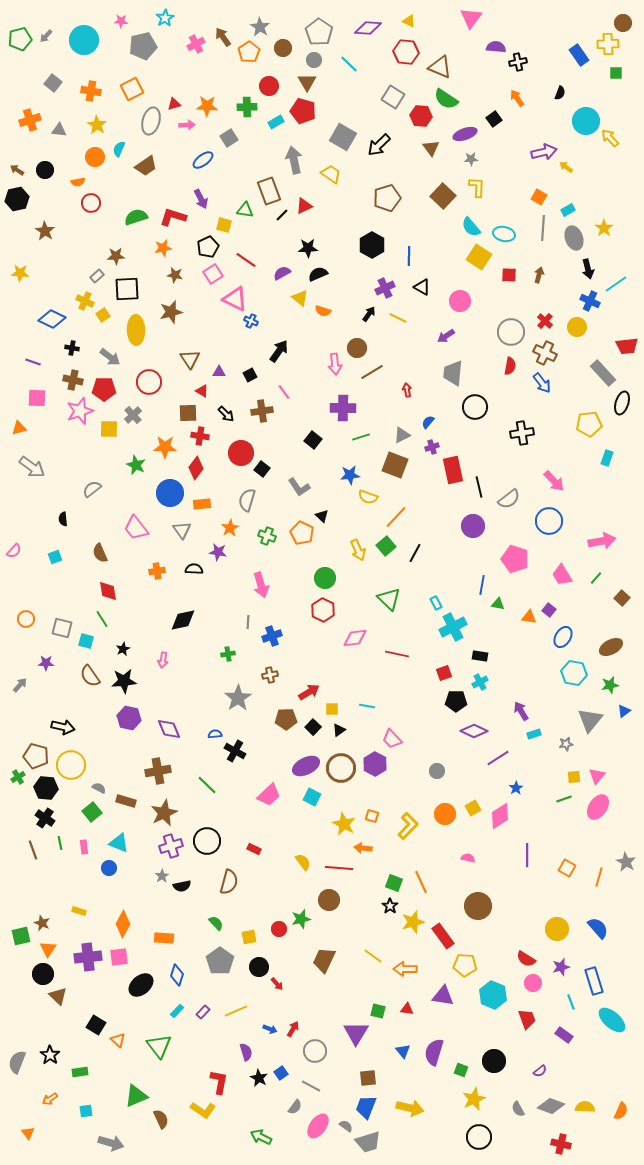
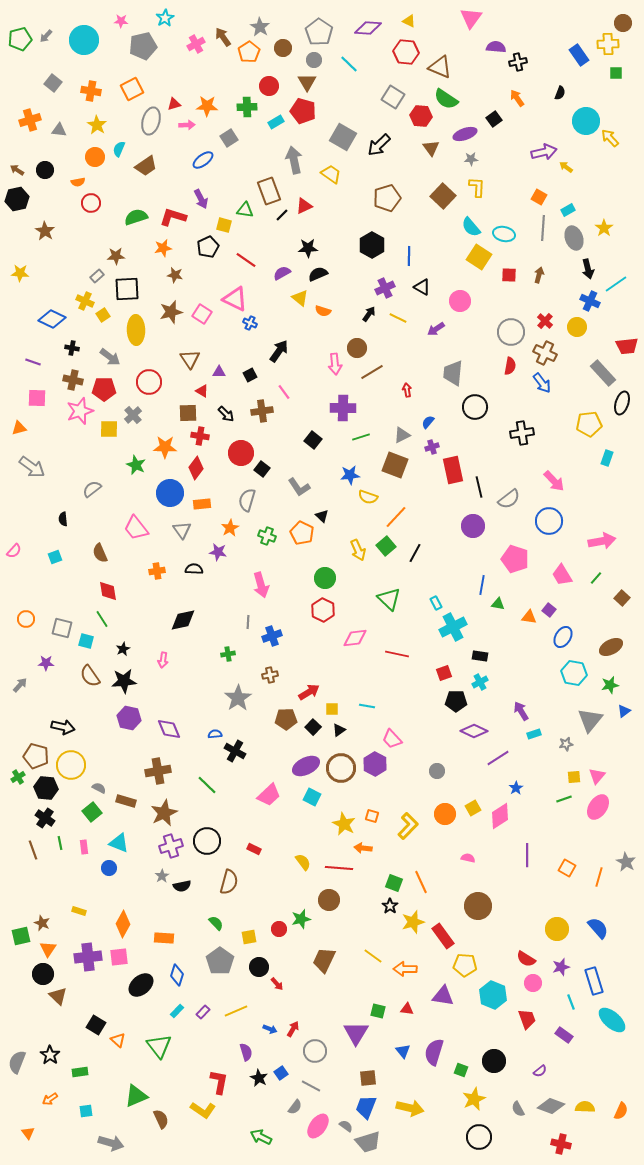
pink square at (213, 274): moved 11 px left, 40 px down; rotated 24 degrees counterclockwise
blue cross at (251, 321): moved 1 px left, 2 px down
purple arrow at (446, 336): moved 10 px left, 7 px up
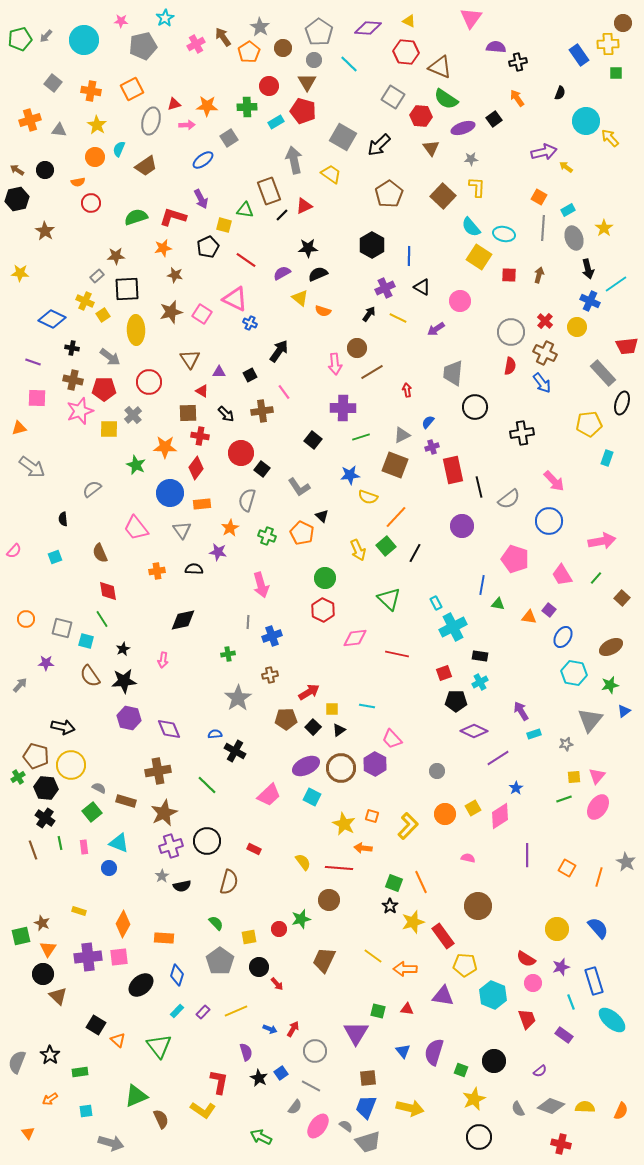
purple ellipse at (465, 134): moved 2 px left, 6 px up
brown pentagon at (387, 198): moved 2 px right, 4 px up; rotated 16 degrees counterclockwise
purple circle at (473, 526): moved 11 px left
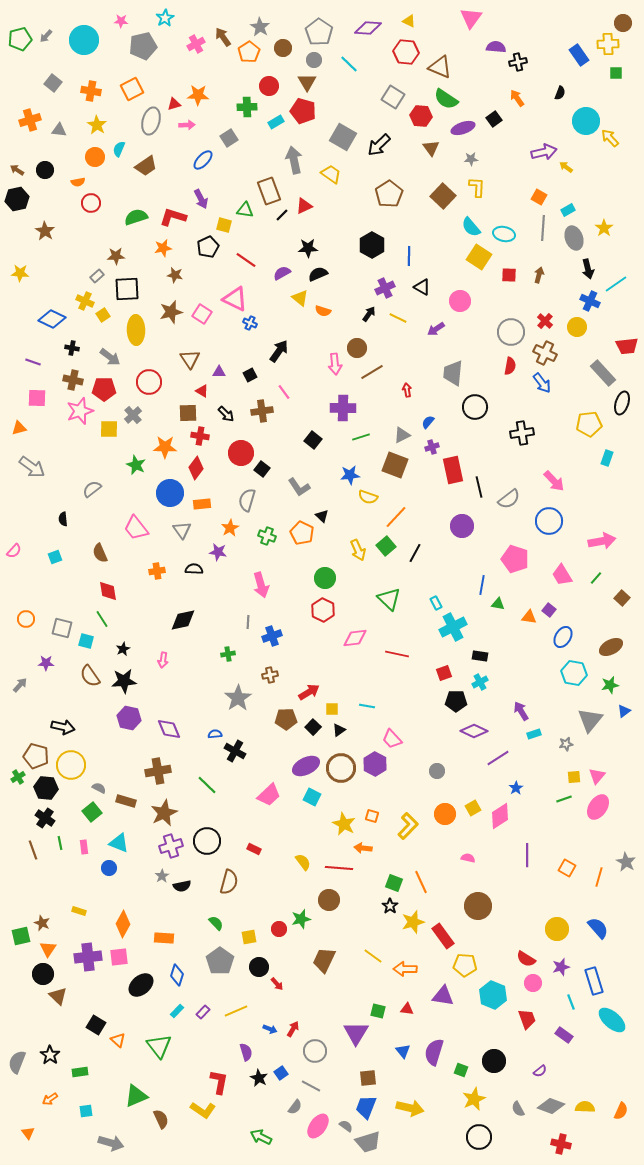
orange star at (207, 106): moved 9 px left, 11 px up
blue ellipse at (203, 160): rotated 10 degrees counterclockwise
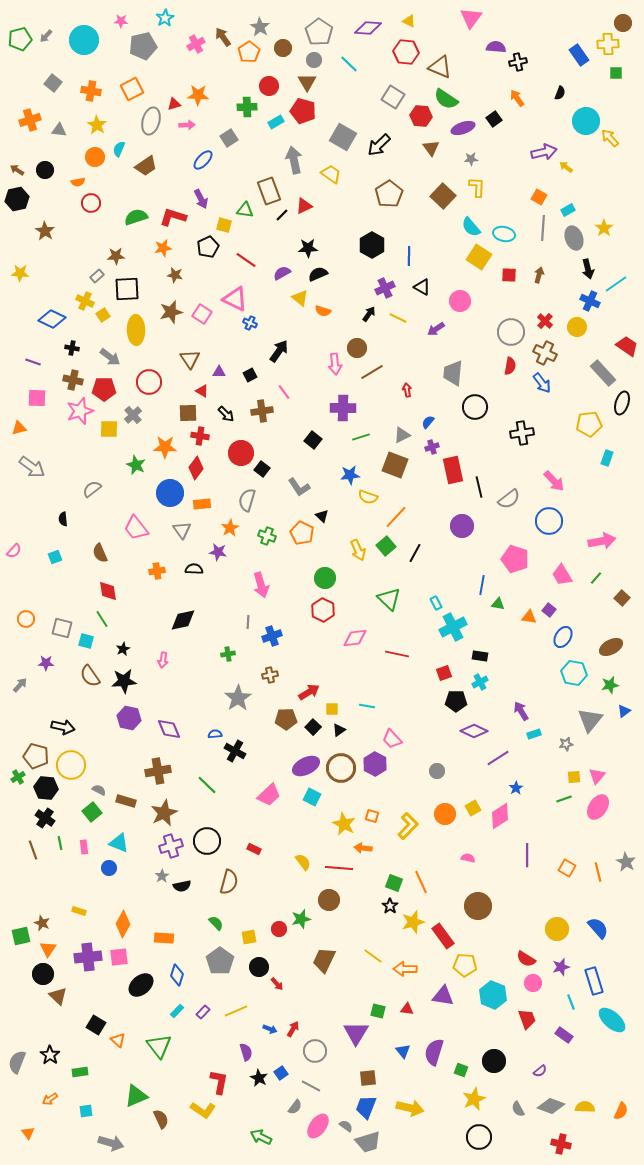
red trapezoid at (627, 346): rotated 140 degrees counterclockwise
gray semicircle at (99, 788): moved 2 px down
orange line at (599, 877): moved 1 px left, 5 px up; rotated 30 degrees counterclockwise
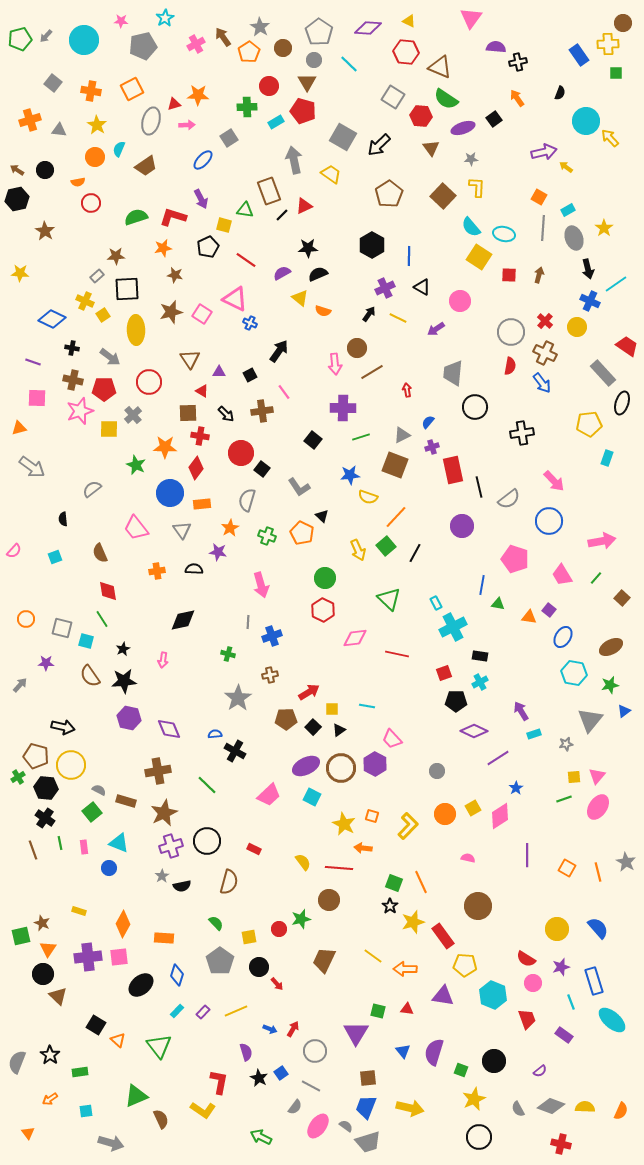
green cross at (228, 654): rotated 24 degrees clockwise
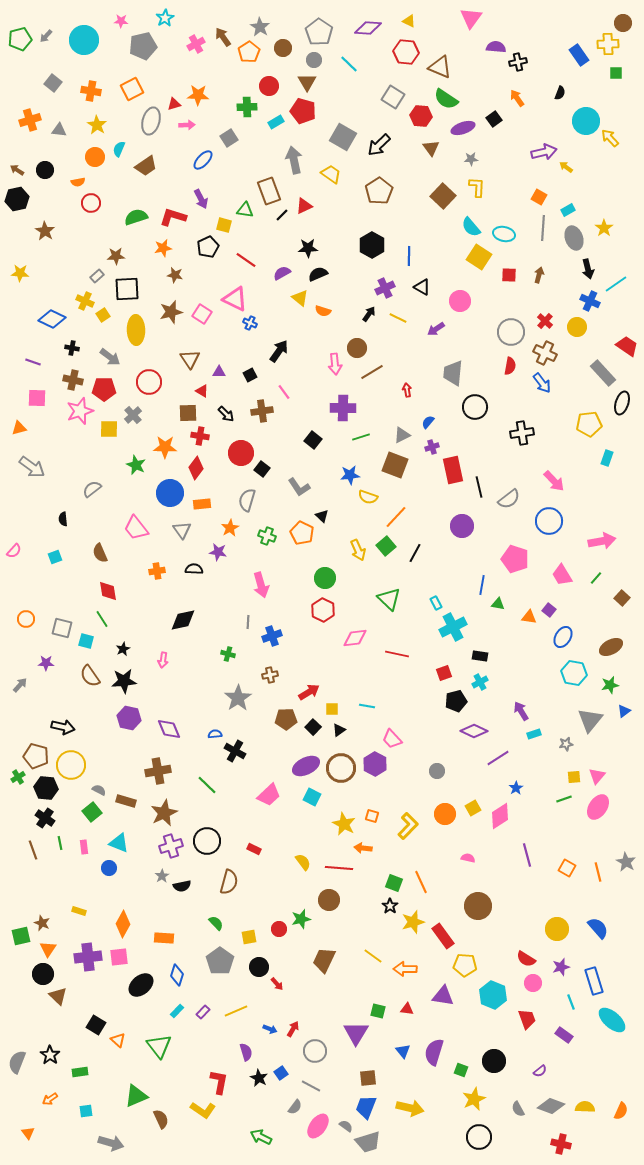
brown pentagon at (389, 194): moved 10 px left, 3 px up
black pentagon at (456, 701): rotated 15 degrees counterclockwise
purple line at (527, 855): rotated 15 degrees counterclockwise
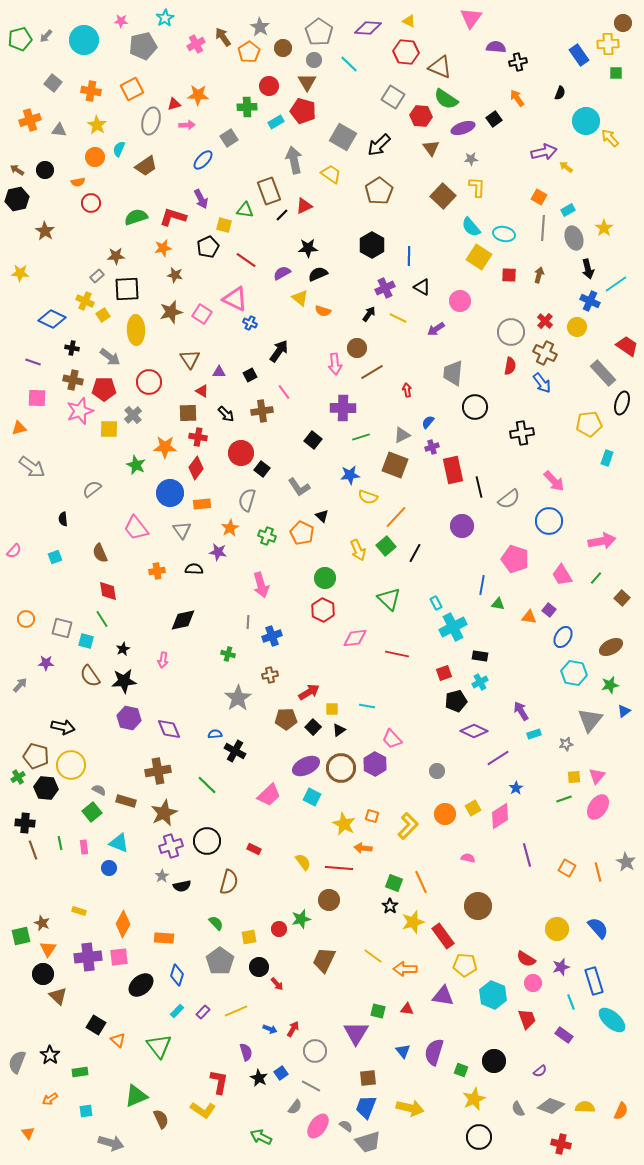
red cross at (200, 436): moved 2 px left, 1 px down
black cross at (45, 818): moved 20 px left, 5 px down; rotated 30 degrees counterclockwise
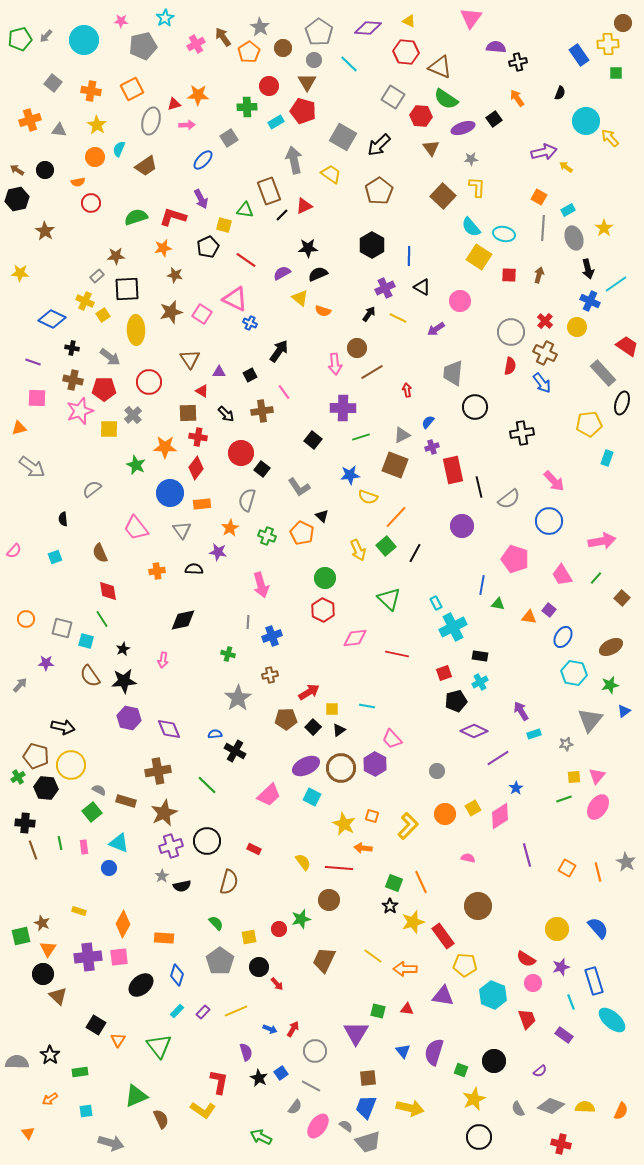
orange triangle at (118, 1040): rotated 21 degrees clockwise
gray semicircle at (17, 1062): rotated 70 degrees clockwise
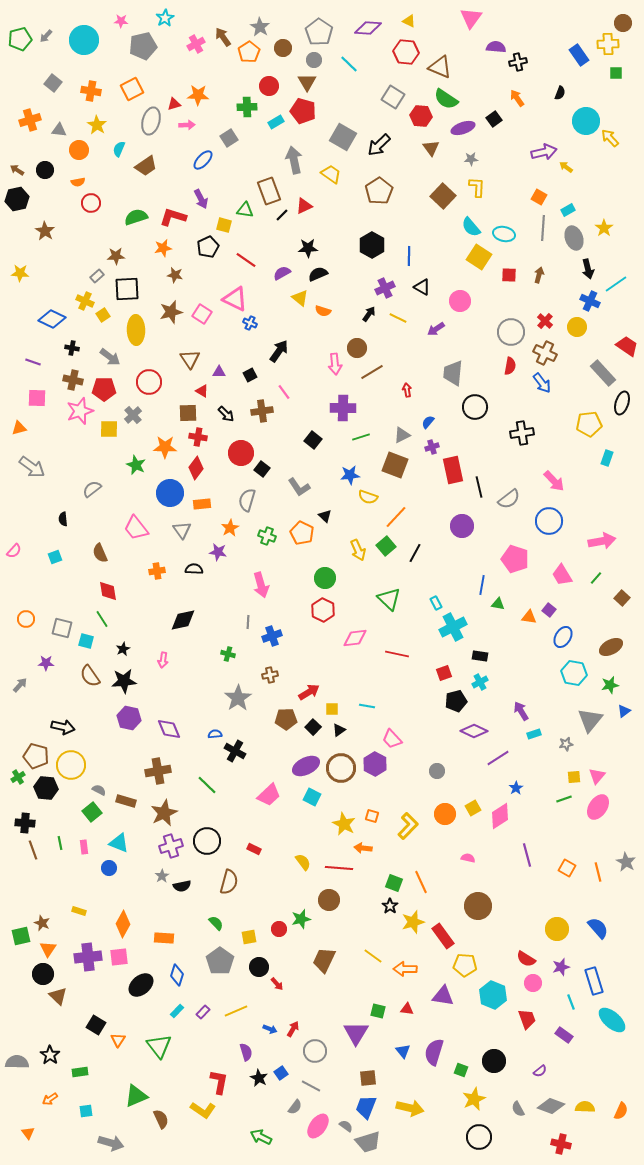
orange circle at (95, 157): moved 16 px left, 7 px up
black triangle at (322, 516): moved 3 px right
